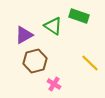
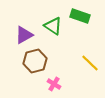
green rectangle: moved 1 px right
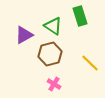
green rectangle: rotated 54 degrees clockwise
brown hexagon: moved 15 px right, 7 px up
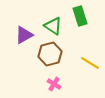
yellow line: rotated 12 degrees counterclockwise
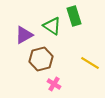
green rectangle: moved 6 px left
green triangle: moved 1 px left
brown hexagon: moved 9 px left, 5 px down
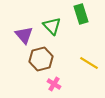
green rectangle: moved 7 px right, 2 px up
green triangle: rotated 12 degrees clockwise
purple triangle: rotated 42 degrees counterclockwise
yellow line: moved 1 px left
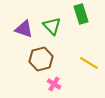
purple triangle: moved 6 px up; rotated 30 degrees counterclockwise
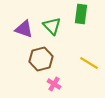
green rectangle: rotated 24 degrees clockwise
